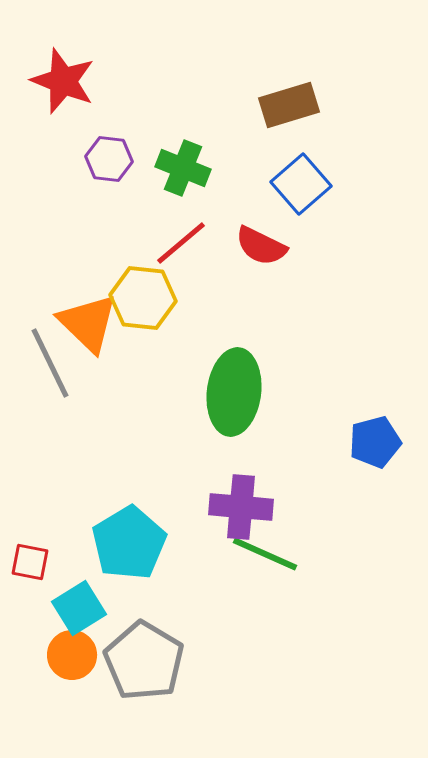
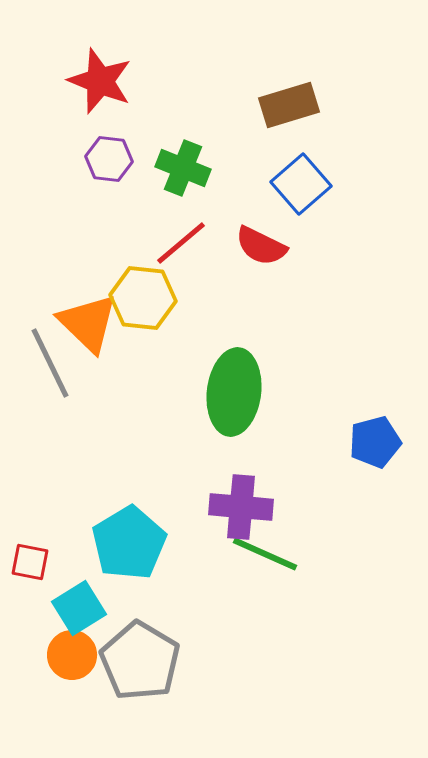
red star: moved 37 px right
gray pentagon: moved 4 px left
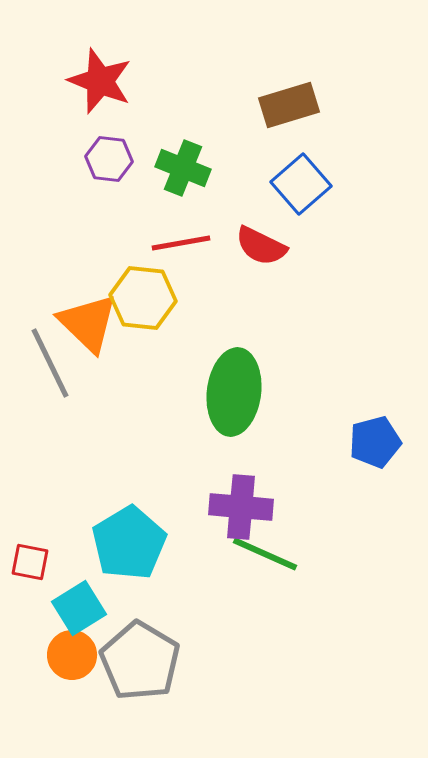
red line: rotated 30 degrees clockwise
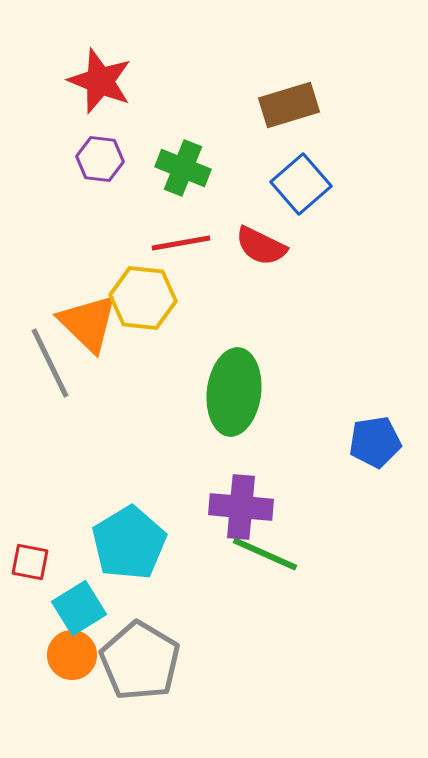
purple hexagon: moved 9 px left
blue pentagon: rotated 6 degrees clockwise
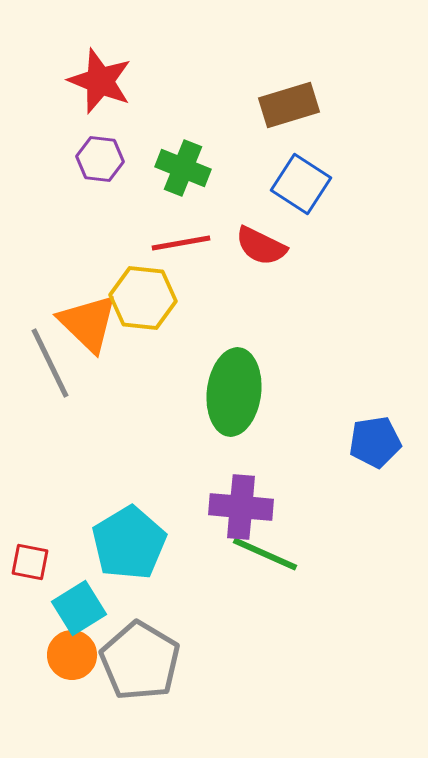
blue square: rotated 16 degrees counterclockwise
